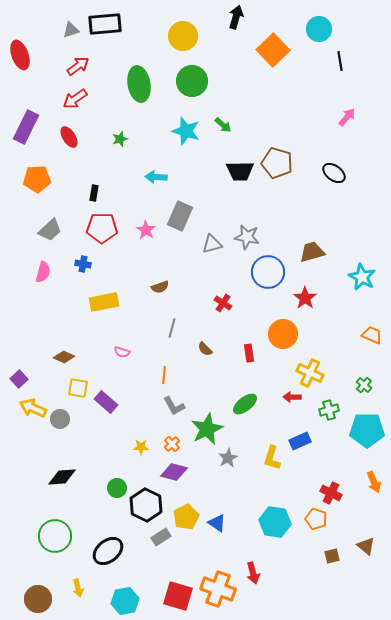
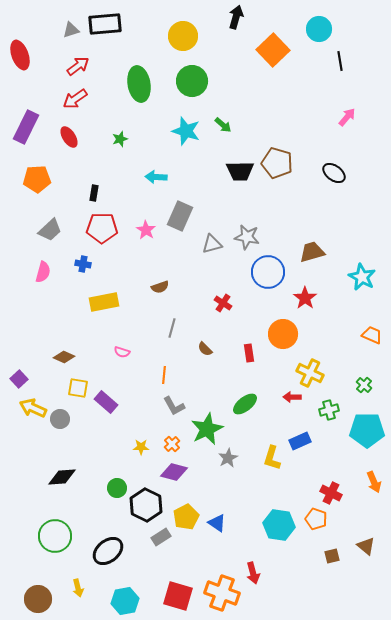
cyan hexagon at (275, 522): moved 4 px right, 3 px down
orange cross at (218, 589): moved 4 px right, 4 px down
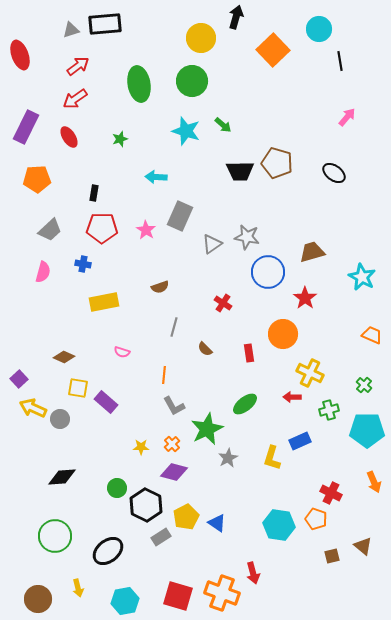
yellow circle at (183, 36): moved 18 px right, 2 px down
gray triangle at (212, 244): rotated 20 degrees counterclockwise
gray line at (172, 328): moved 2 px right, 1 px up
brown triangle at (366, 546): moved 3 px left
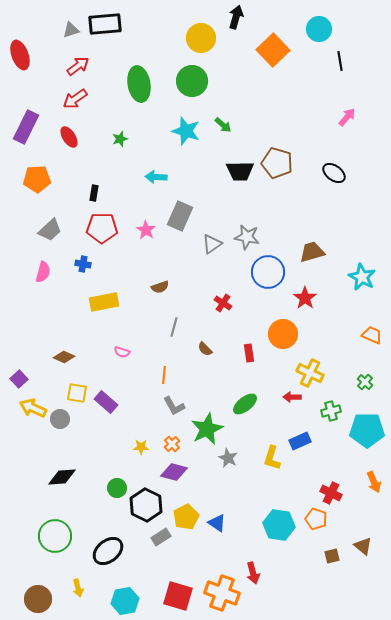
green cross at (364, 385): moved 1 px right, 3 px up
yellow square at (78, 388): moved 1 px left, 5 px down
green cross at (329, 410): moved 2 px right, 1 px down
gray star at (228, 458): rotated 18 degrees counterclockwise
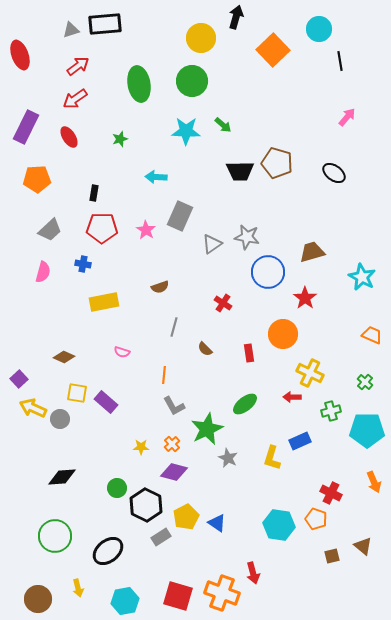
cyan star at (186, 131): rotated 16 degrees counterclockwise
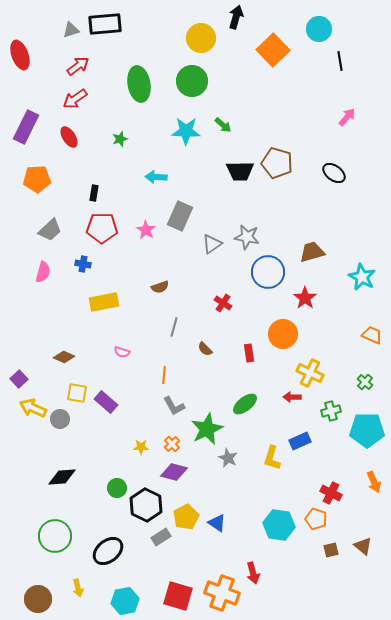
brown square at (332, 556): moved 1 px left, 6 px up
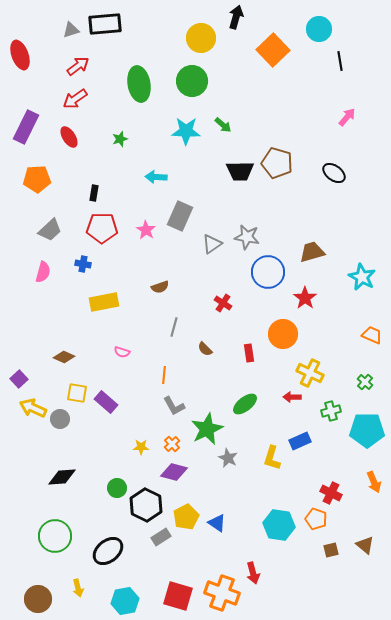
brown triangle at (363, 546): moved 2 px right, 1 px up
